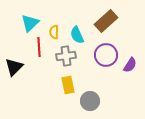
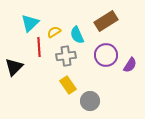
brown rectangle: rotated 10 degrees clockwise
yellow semicircle: rotated 56 degrees clockwise
yellow rectangle: rotated 24 degrees counterclockwise
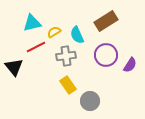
cyan triangle: moved 2 px right; rotated 30 degrees clockwise
red line: moved 3 px left; rotated 66 degrees clockwise
black triangle: rotated 24 degrees counterclockwise
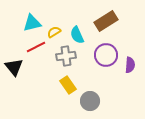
purple semicircle: rotated 28 degrees counterclockwise
